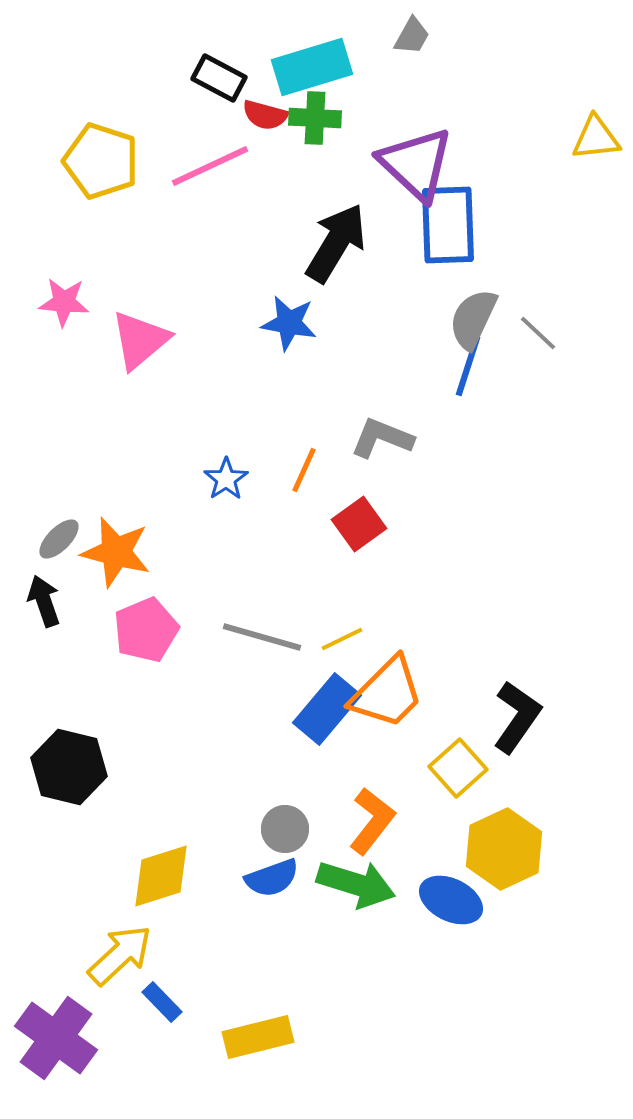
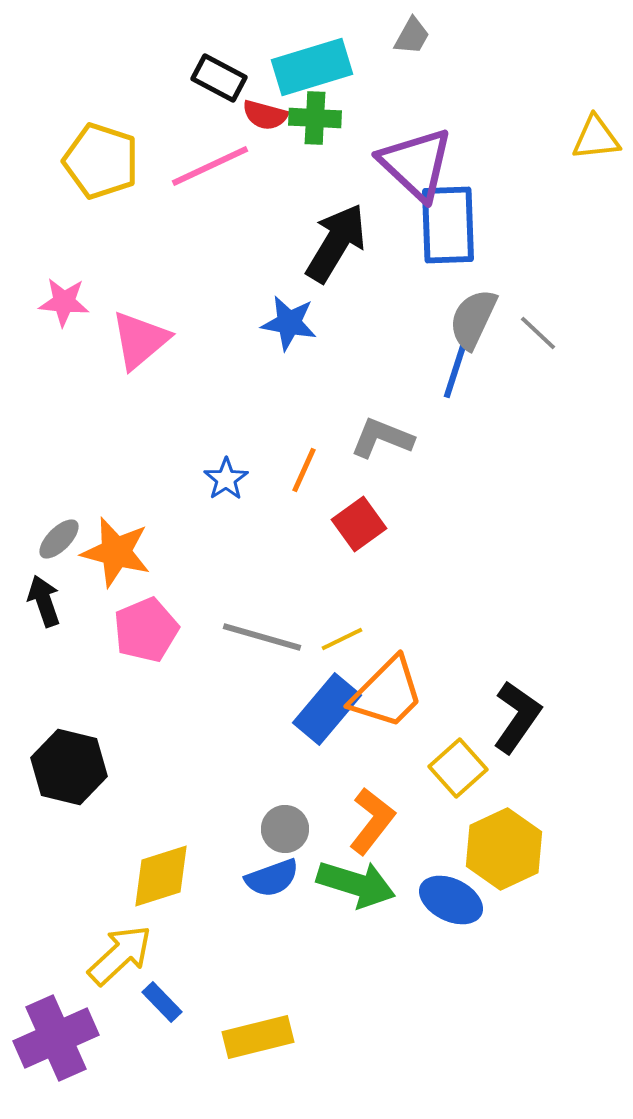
blue line at (468, 366): moved 12 px left, 2 px down
purple cross at (56, 1038): rotated 30 degrees clockwise
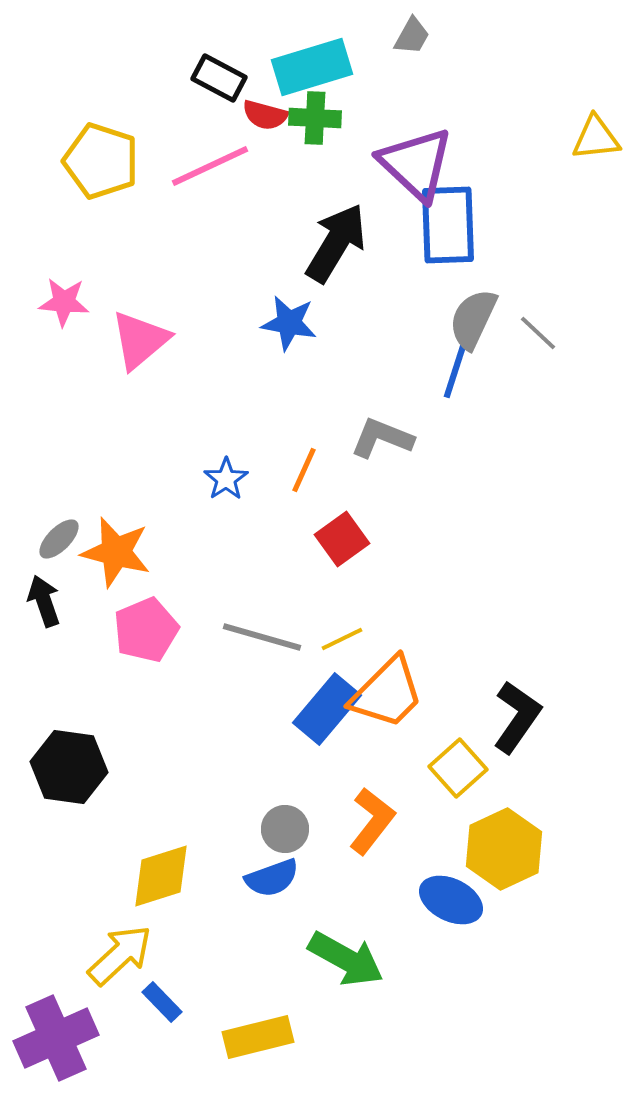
red square at (359, 524): moved 17 px left, 15 px down
black hexagon at (69, 767): rotated 6 degrees counterclockwise
green arrow at (356, 884): moved 10 px left, 75 px down; rotated 12 degrees clockwise
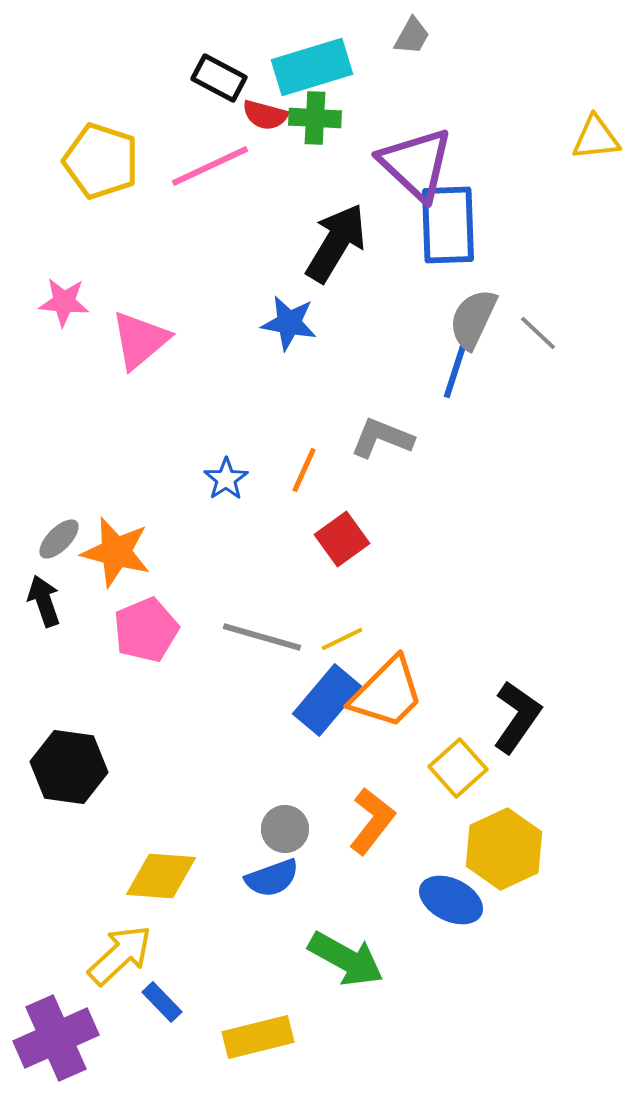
blue rectangle at (327, 709): moved 9 px up
yellow diamond at (161, 876): rotated 22 degrees clockwise
